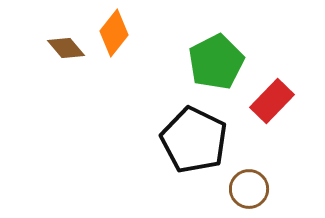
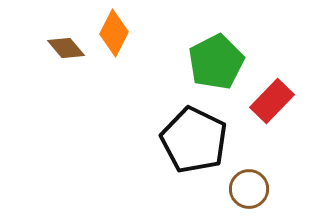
orange diamond: rotated 12 degrees counterclockwise
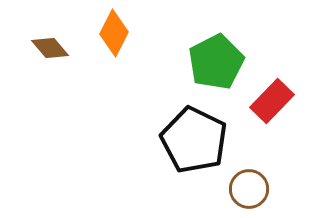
brown diamond: moved 16 px left
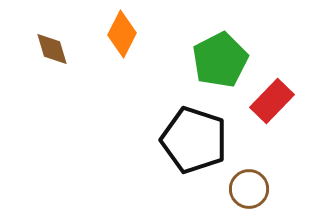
orange diamond: moved 8 px right, 1 px down
brown diamond: moved 2 px right, 1 px down; rotated 24 degrees clockwise
green pentagon: moved 4 px right, 2 px up
black pentagon: rotated 8 degrees counterclockwise
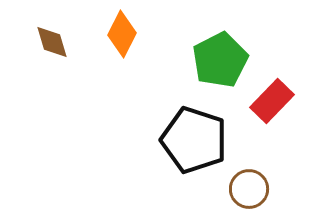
brown diamond: moved 7 px up
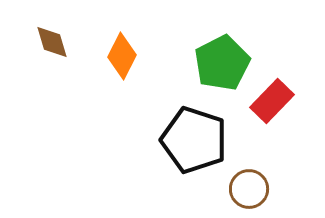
orange diamond: moved 22 px down
green pentagon: moved 2 px right, 3 px down
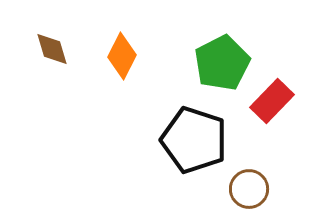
brown diamond: moved 7 px down
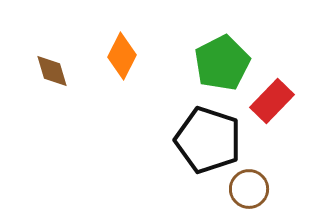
brown diamond: moved 22 px down
black pentagon: moved 14 px right
